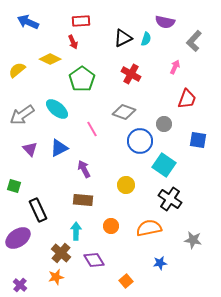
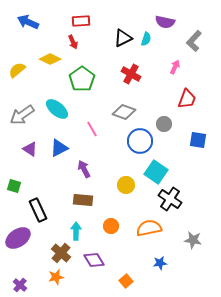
purple triangle: rotated 14 degrees counterclockwise
cyan square: moved 8 px left, 7 px down
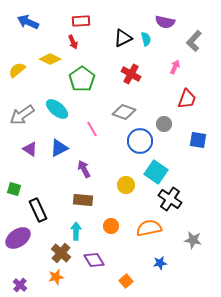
cyan semicircle: rotated 32 degrees counterclockwise
green square: moved 3 px down
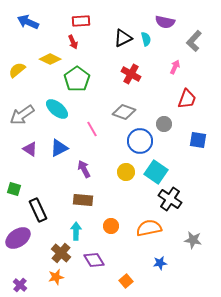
green pentagon: moved 5 px left
yellow circle: moved 13 px up
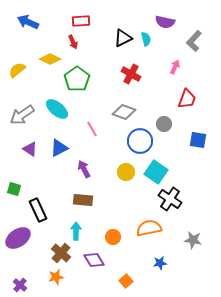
orange circle: moved 2 px right, 11 px down
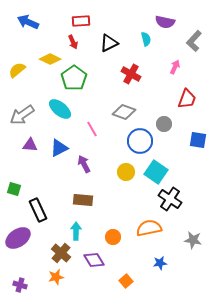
black triangle: moved 14 px left, 5 px down
green pentagon: moved 3 px left, 1 px up
cyan ellipse: moved 3 px right
purple triangle: moved 4 px up; rotated 28 degrees counterclockwise
purple arrow: moved 5 px up
purple cross: rotated 24 degrees counterclockwise
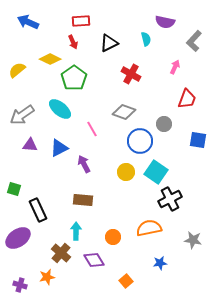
black cross: rotated 30 degrees clockwise
orange star: moved 9 px left
